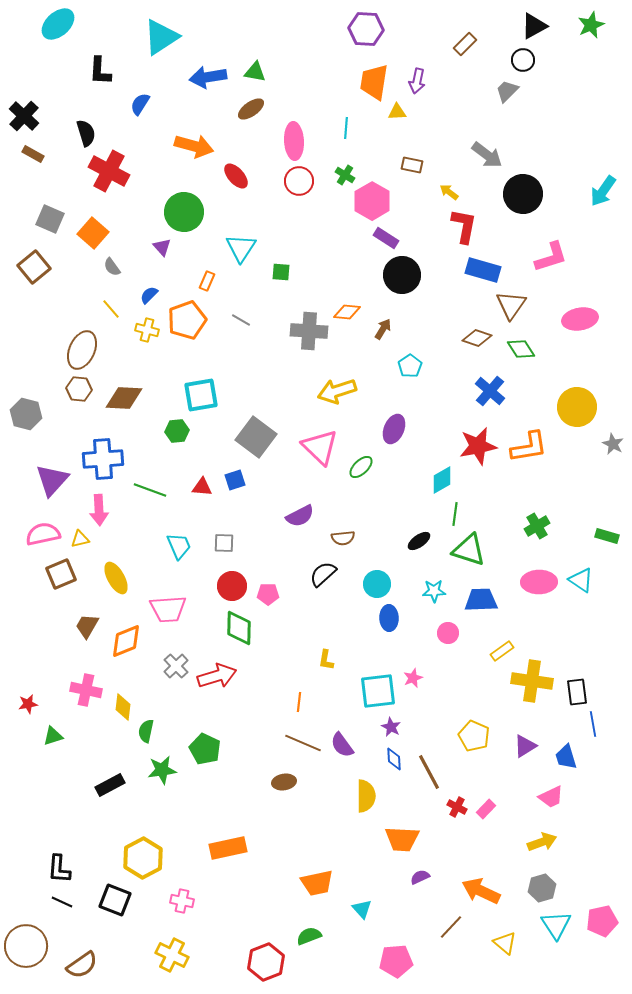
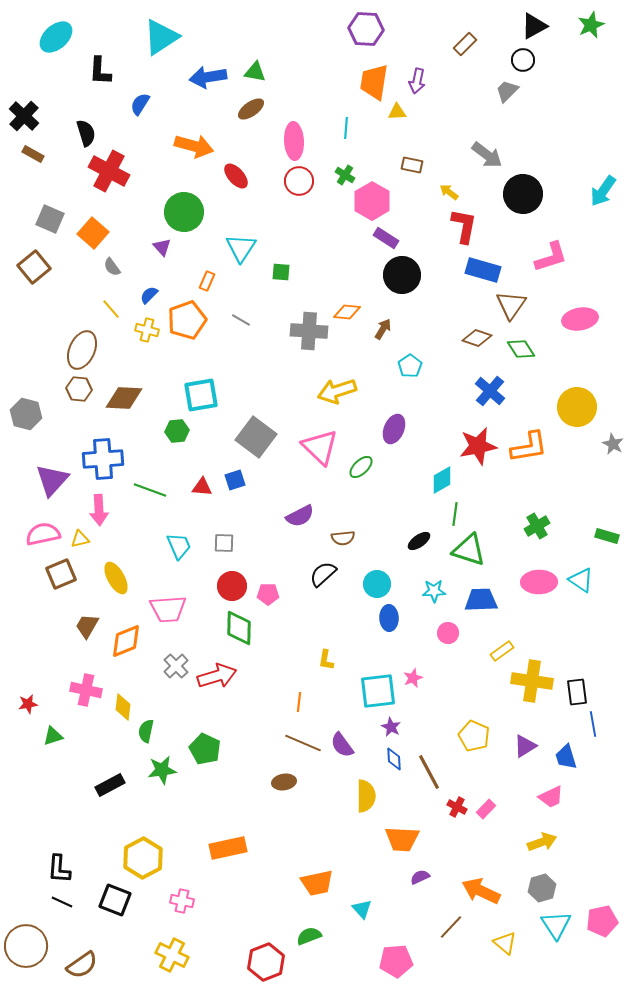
cyan ellipse at (58, 24): moved 2 px left, 13 px down
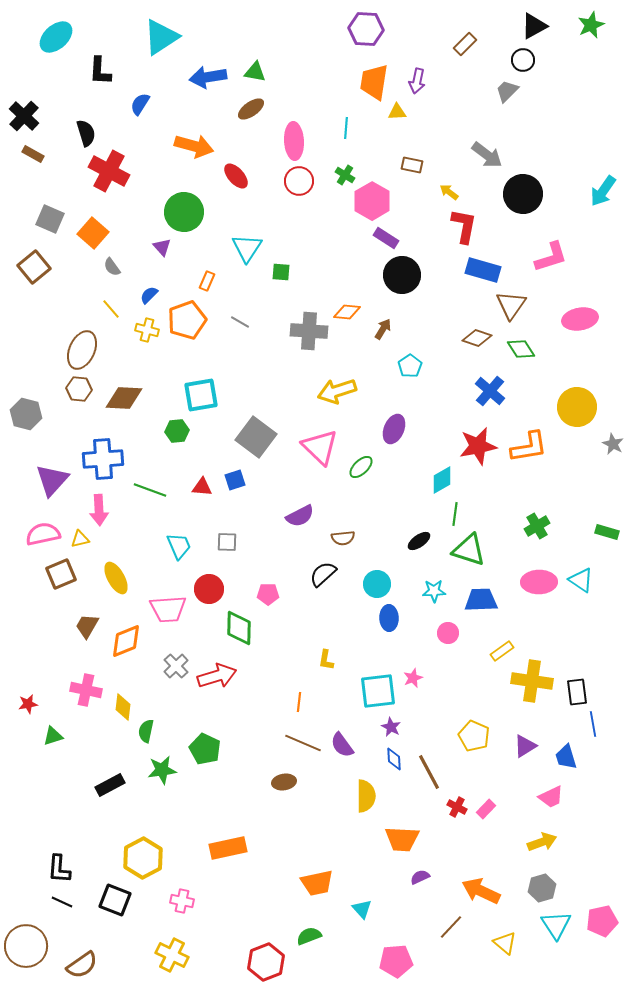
cyan triangle at (241, 248): moved 6 px right
gray line at (241, 320): moved 1 px left, 2 px down
green rectangle at (607, 536): moved 4 px up
gray square at (224, 543): moved 3 px right, 1 px up
red circle at (232, 586): moved 23 px left, 3 px down
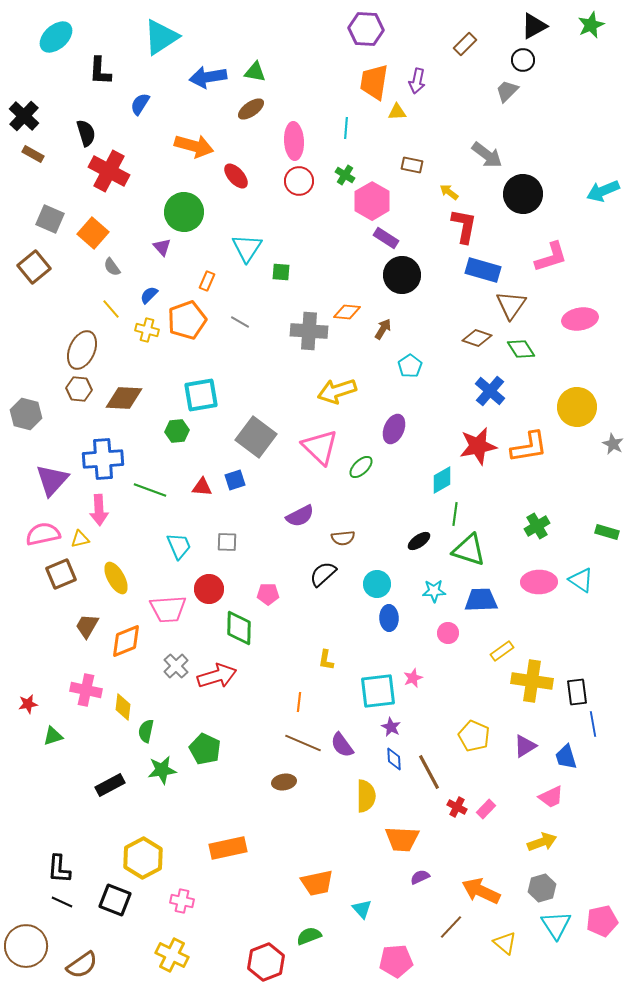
cyan arrow at (603, 191): rotated 32 degrees clockwise
